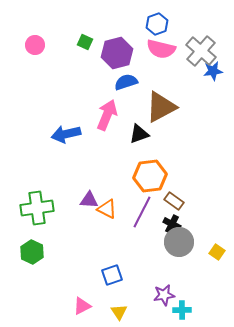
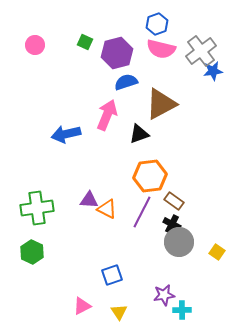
gray cross: rotated 12 degrees clockwise
brown triangle: moved 3 px up
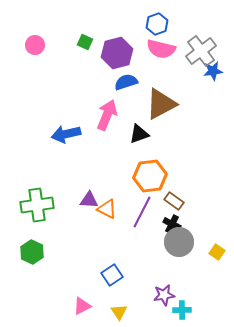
green cross: moved 3 px up
blue square: rotated 15 degrees counterclockwise
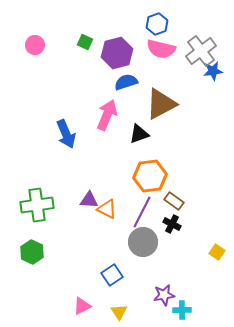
blue arrow: rotated 100 degrees counterclockwise
gray circle: moved 36 px left
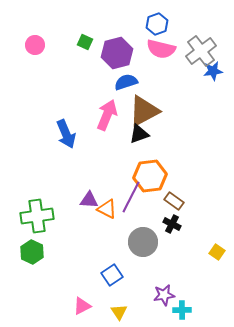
brown triangle: moved 17 px left, 7 px down
green cross: moved 11 px down
purple line: moved 11 px left, 15 px up
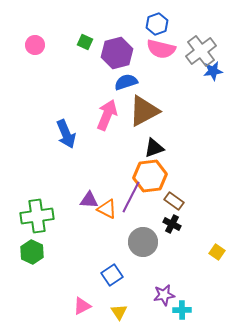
black triangle: moved 15 px right, 14 px down
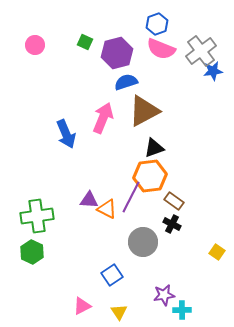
pink semicircle: rotated 8 degrees clockwise
pink arrow: moved 4 px left, 3 px down
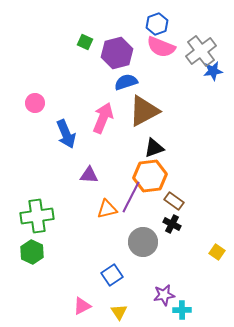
pink circle: moved 58 px down
pink semicircle: moved 2 px up
purple triangle: moved 25 px up
orange triangle: rotated 40 degrees counterclockwise
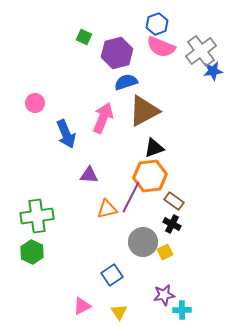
green square: moved 1 px left, 5 px up
yellow square: moved 52 px left; rotated 28 degrees clockwise
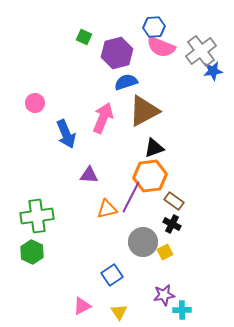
blue hexagon: moved 3 px left, 3 px down; rotated 15 degrees clockwise
